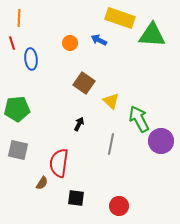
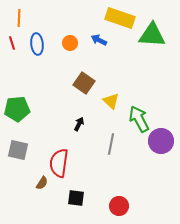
blue ellipse: moved 6 px right, 15 px up
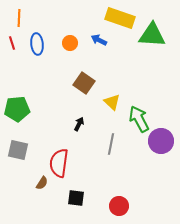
yellow triangle: moved 1 px right, 1 px down
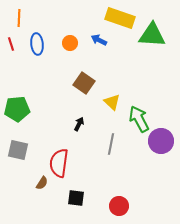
red line: moved 1 px left, 1 px down
